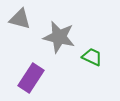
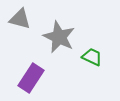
gray star: rotated 12 degrees clockwise
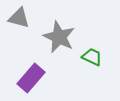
gray triangle: moved 1 px left, 1 px up
purple rectangle: rotated 8 degrees clockwise
